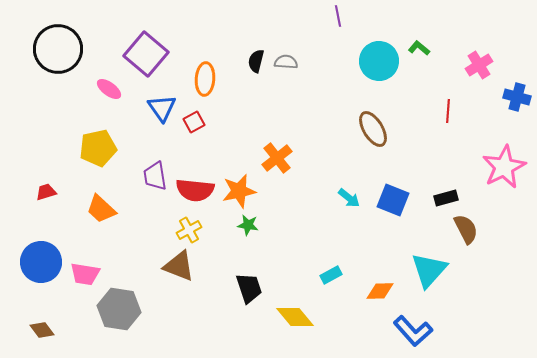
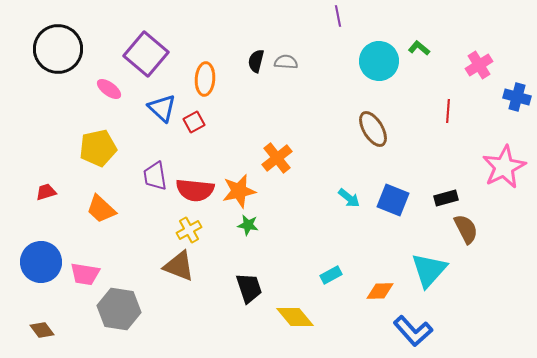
blue triangle: rotated 12 degrees counterclockwise
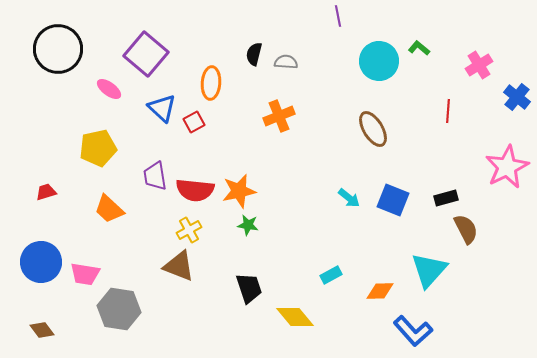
black semicircle: moved 2 px left, 7 px up
orange ellipse: moved 6 px right, 4 px down
blue cross: rotated 24 degrees clockwise
orange cross: moved 2 px right, 42 px up; rotated 16 degrees clockwise
pink star: moved 3 px right
orange trapezoid: moved 8 px right
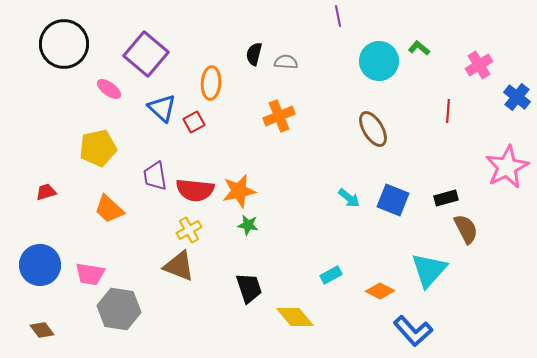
black circle: moved 6 px right, 5 px up
blue circle: moved 1 px left, 3 px down
pink trapezoid: moved 5 px right
orange diamond: rotated 28 degrees clockwise
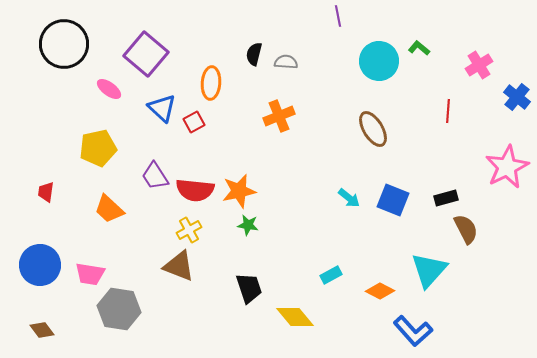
purple trapezoid: rotated 24 degrees counterclockwise
red trapezoid: rotated 65 degrees counterclockwise
